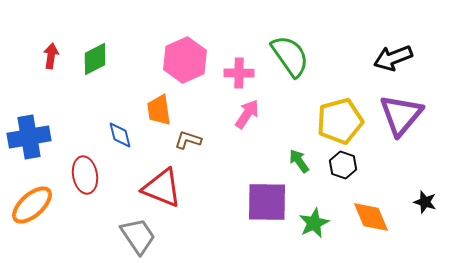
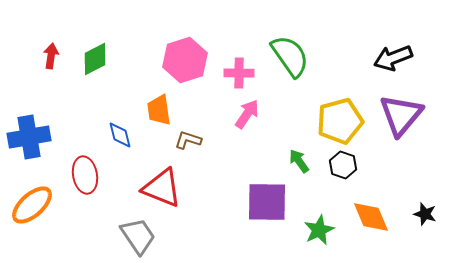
pink hexagon: rotated 6 degrees clockwise
black star: moved 12 px down
green star: moved 5 px right, 7 px down
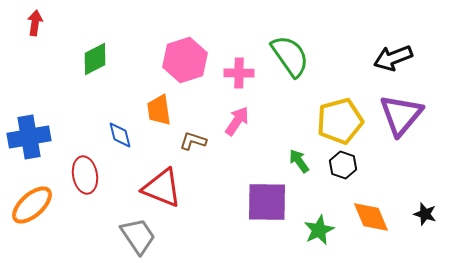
red arrow: moved 16 px left, 33 px up
pink arrow: moved 10 px left, 7 px down
brown L-shape: moved 5 px right, 1 px down
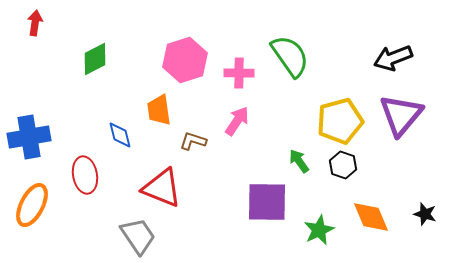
orange ellipse: rotated 21 degrees counterclockwise
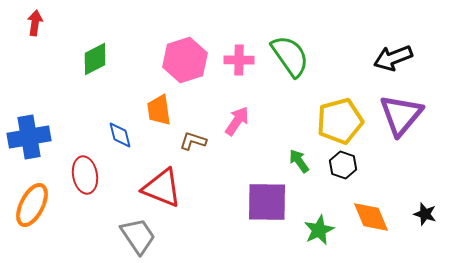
pink cross: moved 13 px up
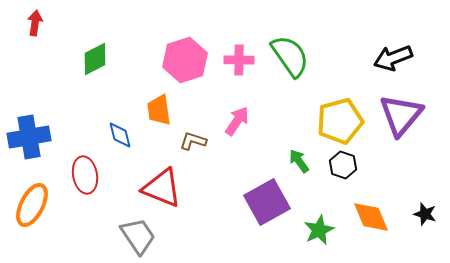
purple square: rotated 30 degrees counterclockwise
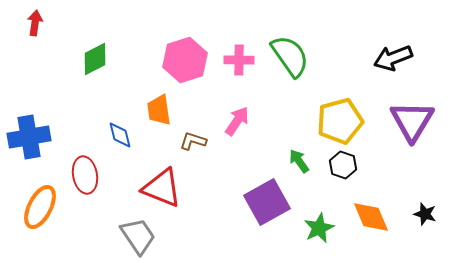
purple triangle: moved 11 px right, 6 px down; rotated 9 degrees counterclockwise
orange ellipse: moved 8 px right, 2 px down
green star: moved 2 px up
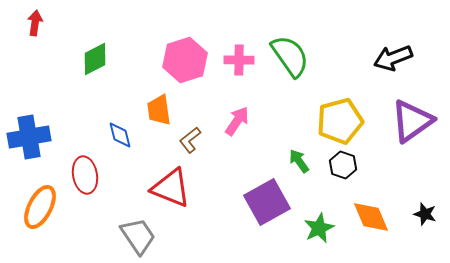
purple triangle: rotated 24 degrees clockwise
brown L-shape: moved 3 px left, 1 px up; rotated 56 degrees counterclockwise
red triangle: moved 9 px right
